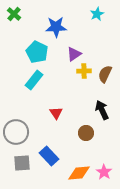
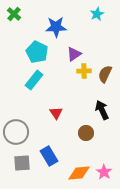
blue rectangle: rotated 12 degrees clockwise
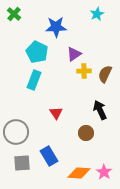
cyan rectangle: rotated 18 degrees counterclockwise
black arrow: moved 2 px left
orange diamond: rotated 10 degrees clockwise
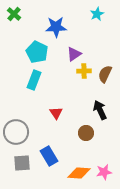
pink star: rotated 28 degrees clockwise
